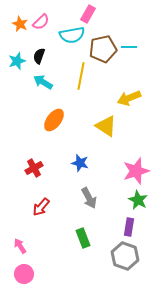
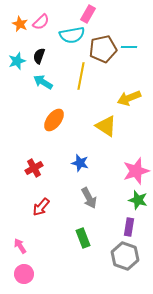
green star: rotated 12 degrees counterclockwise
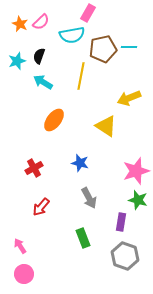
pink rectangle: moved 1 px up
purple rectangle: moved 8 px left, 5 px up
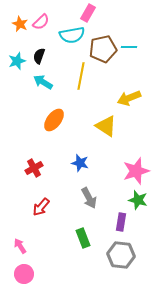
gray hexagon: moved 4 px left, 1 px up; rotated 12 degrees counterclockwise
